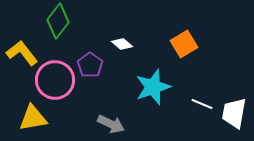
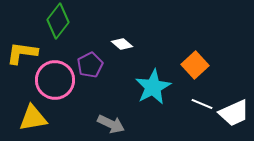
orange square: moved 11 px right, 21 px down; rotated 12 degrees counterclockwise
yellow L-shape: rotated 44 degrees counterclockwise
purple pentagon: rotated 10 degrees clockwise
cyan star: rotated 9 degrees counterclockwise
white trapezoid: rotated 124 degrees counterclockwise
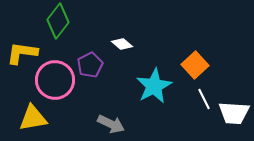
cyan star: moved 1 px right, 1 px up
white line: moved 2 px right, 5 px up; rotated 40 degrees clockwise
white trapezoid: rotated 28 degrees clockwise
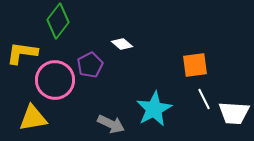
orange square: rotated 36 degrees clockwise
cyan star: moved 23 px down
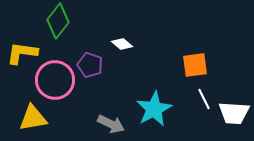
purple pentagon: rotated 25 degrees counterclockwise
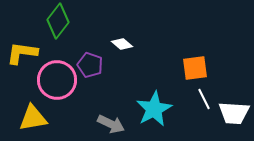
orange square: moved 3 px down
pink circle: moved 2 px right
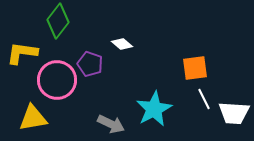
purple pentagon: moved 1 px up
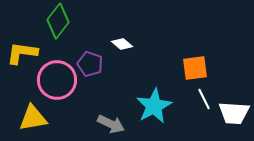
cyan star: moved 3 px up
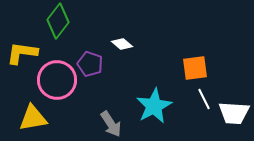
gray arrow: rotated 32 degrees clockwise
